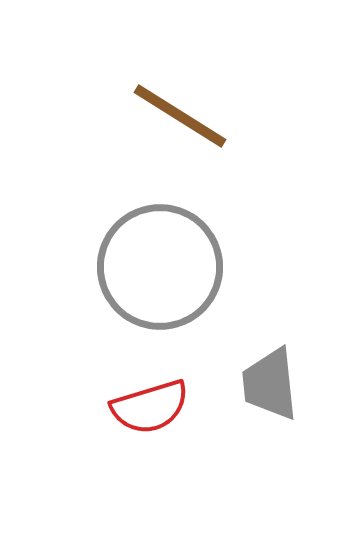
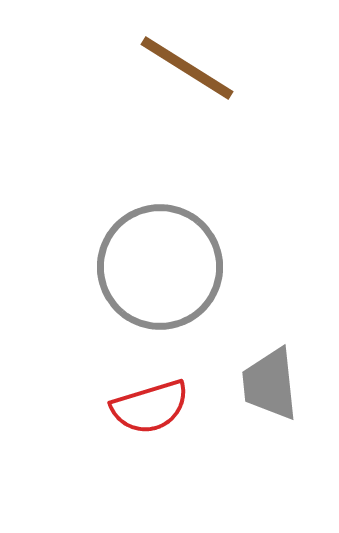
brown line: moved 7 px right, 48 px up
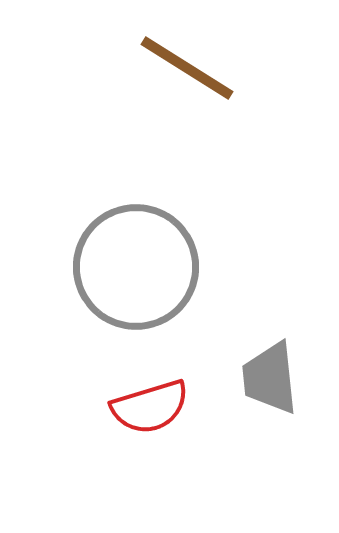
gray circle: moved 24 px left
gray trapezoid: moved 6 px up
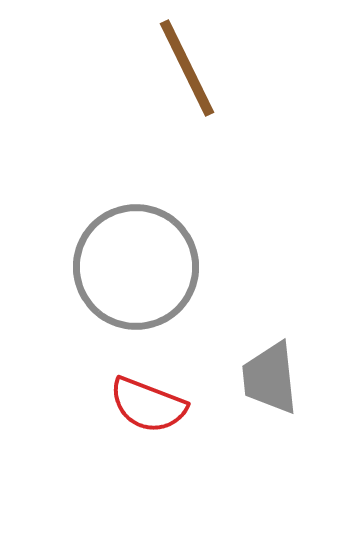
brown line: rotated 32 degrees clockwise
red semicircle: moved 2 px left, 2 px up; rotated 38 degrees clockwise
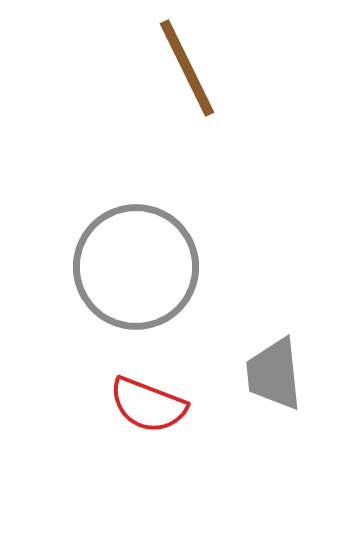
gray trapezoid: moved 4 px right, 4 px up
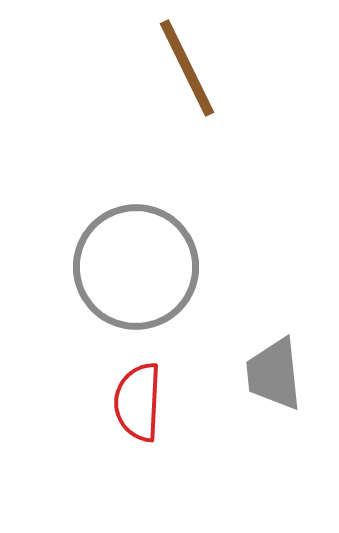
red semicircle: moved 10 px left, 3 px up; rotated 72 degrees clockwise
